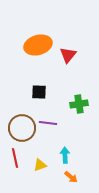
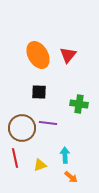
orange ellipse: moved 10 px down; rotated 76 degrees clockwise
green cross: rotated 18 degrees clockwise
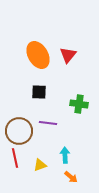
brown circle: moved 3 px left, 3 px down
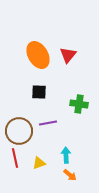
purple line: rotated 18 degrees counterclockwise
cyan arrow: moved 1 px right
yellow triangle: moved 1 px left, 2 px up
orange arrow: moved 1 px left, 2 px up
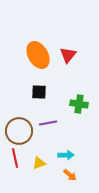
cyan arrow: rotated 91 degrees clockwise
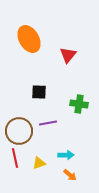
orange ellipse: moved 9 px left, 16 px up
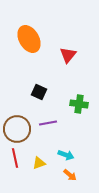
black square: rotated 21 degrees clockwise
brown circle: moved 2 px left, 2 px up
cyan arrow: rotated 21 degrees clockwise
